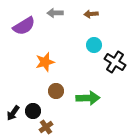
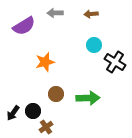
brown circle: moved 3 px down
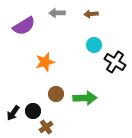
gray arrow: moved 2 px right
green arrow: moved 3 px left
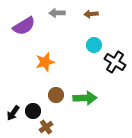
brown circle: moved 1 px down
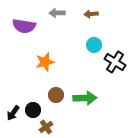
purple semicircle: rotated 40 degrees clockwise
black circle: moved 1 px up
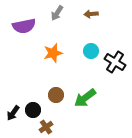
gray arrow: rotated 56 degrees counterclockwise
purple semicircle: rotated 20 degrees counterclockwise
cyan circle: moved 3 px left, 6 px down
orange star: moved 8 px right, 9 px up
green arrow: rotated 145 degrees clockwise
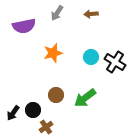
cyan circle: moved 6 px down
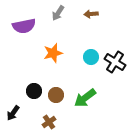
gray arrow: moved 1 px right
black circle: moved 1 px right, 19 px up
brown cross: moved 3 px right, 5 px up
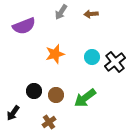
gray arrow: moved 3 px right, 1 px up
purple semicircle: rotated 10 degrees counterclockwise
orange star: moved 2 px right, 1 px down
cyan circle: moved 1 px right
black cross: rotated 20 degrees clockwise
